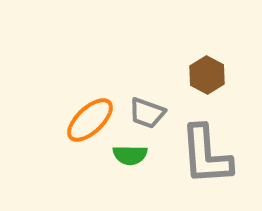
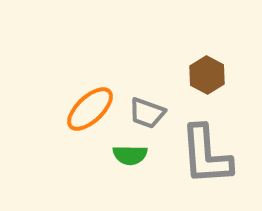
orange ellipse: moved 11 px up
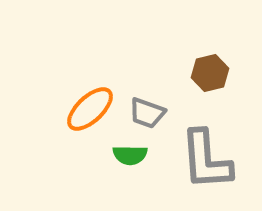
brown hexagon: moved 3 px right, 2 px up; rotated 18 degrees clockwise
gray L-shape: moved 5 px down
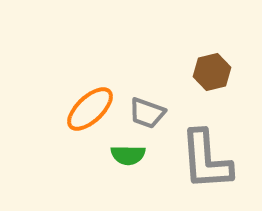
brown hexagon: moved 2 px right, 1 px up
green semicircle: moved 2 px left
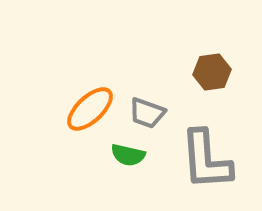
brown hexagon: rotated 6 degrees clockwise
green semicircle: rotated 12 degrees clockwise
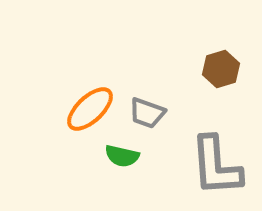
brown hexagon: moved 9 px right, 3 px up; rotated 9 degrees counterclockwise
green semicircle: moved 6 px left, 1 px down
gray L-shape: moved 10 px right, 6 px down
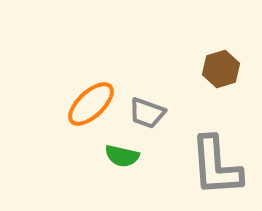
orange ellipse: moved 1 px right, 5 px up
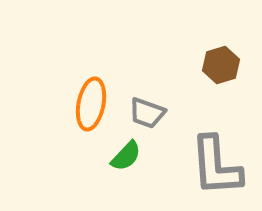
brown hexagon: moved 4 px up
orange ellipse: rotated 36 degrees counterclockwise
green semicircle: moved 4 px right; rotated 60 degrees counterclockwise
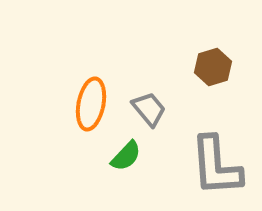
brown hexagon: moved 8 px left, 2 px down
gray trapezoid: moved 2 px right, 4 px up; rotated 150 degrees counterclockwise
